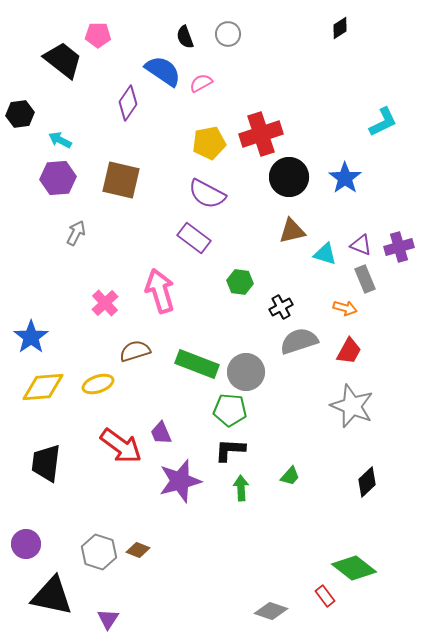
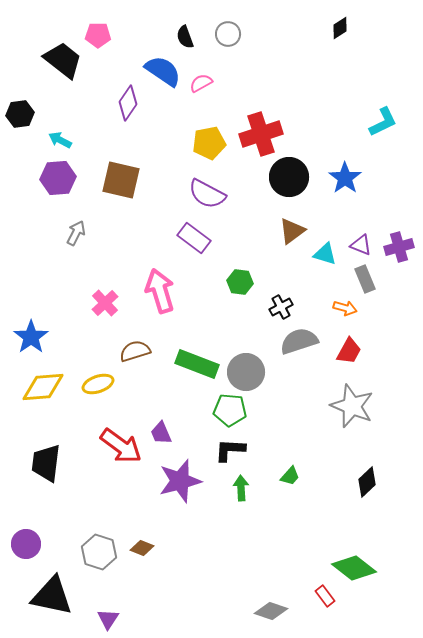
brown triangle at (292, 231): rotated 24 degrees counterclockwise
brown diamond at (138, 550): moved 4 px right, 2 px up
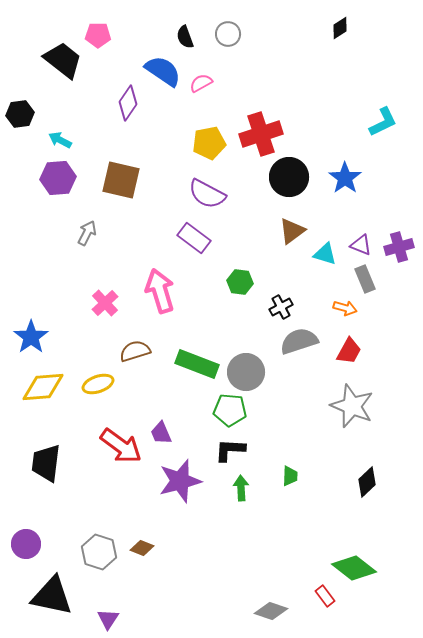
gray arrow at (76, 233): moved 11 px right
green trapezoid at (290, 476): rotated 40 degrees counterclockwise
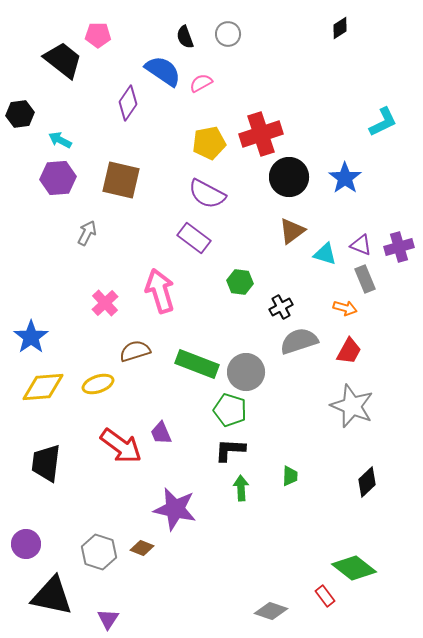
green pentagon at (230, 410): rotated 12 degrees clockwise
purple star at (180, 481): moved 5 px left, 28 px down; rotated 27 degrees clockwise
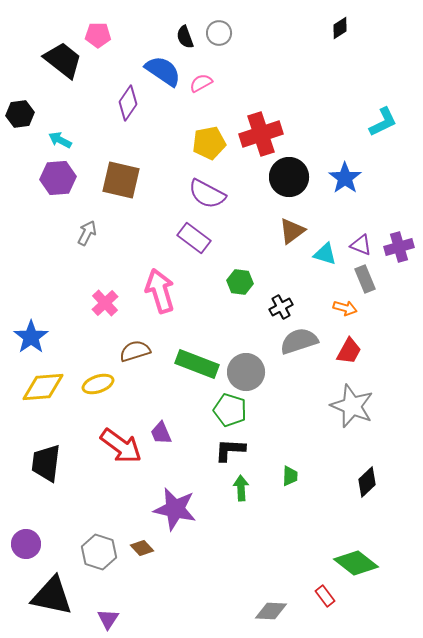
gray circle at (228, 34): moved 9 px left, 1 px up
brown diamond at (142, 548): rotated 25 degrees clockwise
green diamond at (354, 568): moved 2 px right, 5 px up
gray diamond at (271, 611): rotated 16 degrees counterclockwise
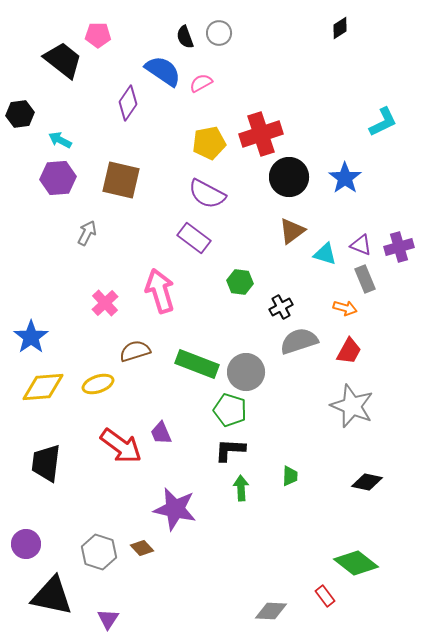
black diamond at (367, 482): rotated 56 degrees clockwise
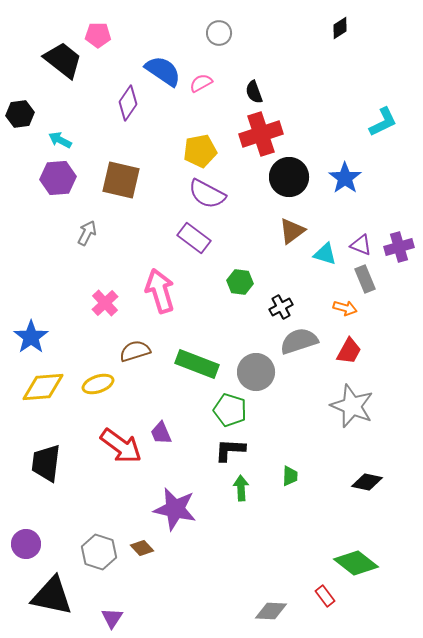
black semicircle at (185, 37): moved 69 px right, 55 px down
yellow pentagon at (209, 143): moved 9 px left, 8 px down
gray circle at (246, 372): moved 10 px right
purple triangle at (108, 619): moved 4 px right, 1 px up
